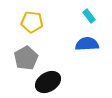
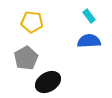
blue semicircle: moved 2 px right, 3 px up
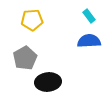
yellow pentagon: moved 2 px up; rotated 10 degrees counterclockwise
gray pentagon: moved 1 px left
black ellipse: rotated 25 degrees clockwise
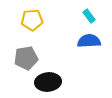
gray pentagon: moved 1 px right; rotated 20 degrees clockwise
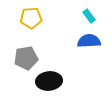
yellow pentagon: moved 1 px left, 2 px up
black ellipse: moved 1 px right, 1 px up
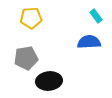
cyan rectangle: moved 7 px right
blue semicircle: moved 1 px down
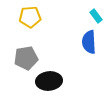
yellow pentagon: moved 1 px left, 1 px up
blue semicircle: rotated 90 degrees counterclockwise
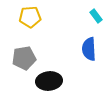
blue semicircle: moved 7 px down
gray pentagon: moved 2 px left
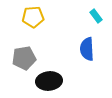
yellow pentagon: moved 3 px right
blue semicircle: moved 2 px left
